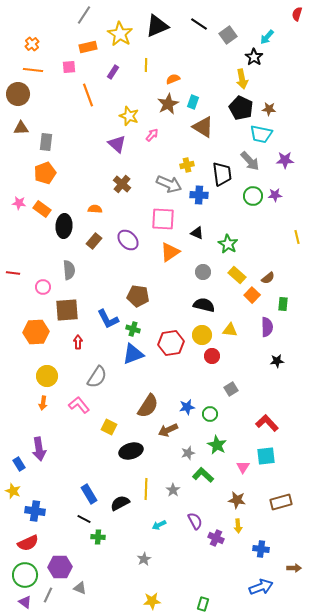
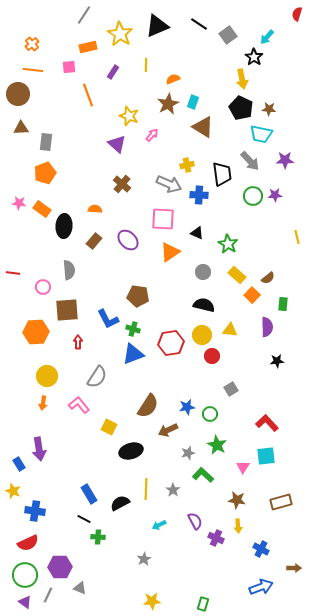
blue cross at (261, 549): rotated 21 degrees clockwise
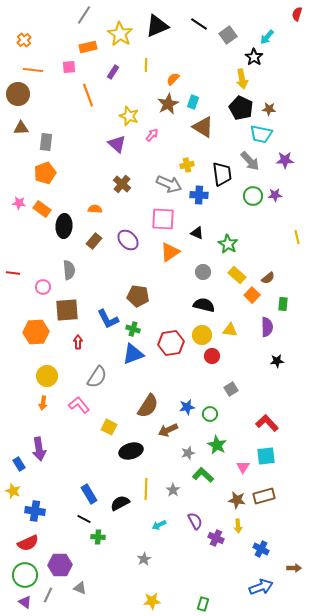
orange cross at (32, 44): moved 8 px left, 4 px up
orange semicircle at (173, 79): rotated 24 degrees counterclockwise
brown rectangle at (281, 502): moved 17 px left, 6 px up
purple hexagon at (60, 567): moved 2 px up
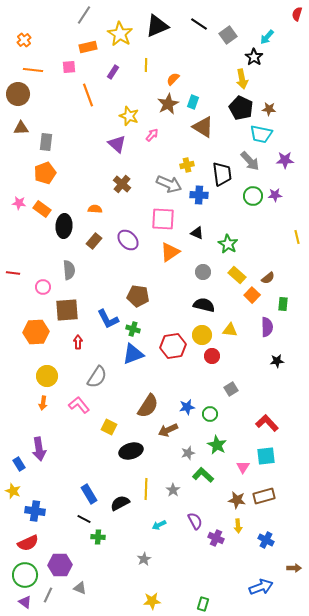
red hexagon at (171, 343): moved 2 px right, 3 px down
blue cross at (261, 549): moved 5 px right, 9 px up
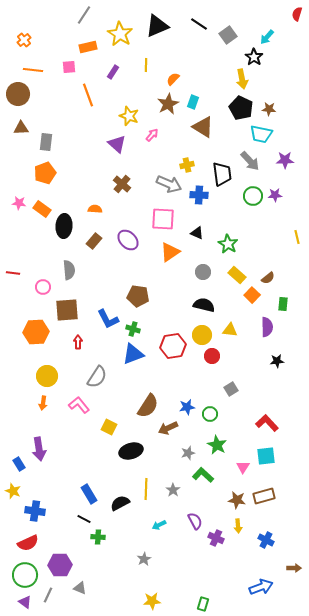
brown arrow at (168, 430): moved 2 px up
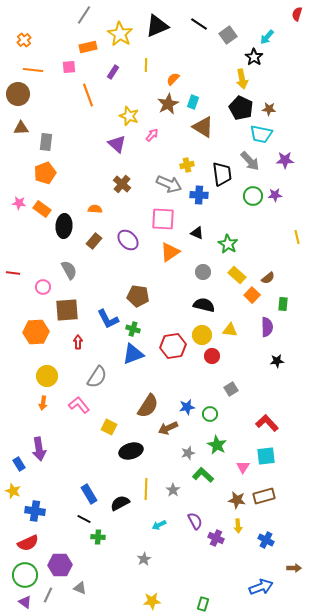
gray semicircle at (69, 270): rotated 24 degrees counterclockwise
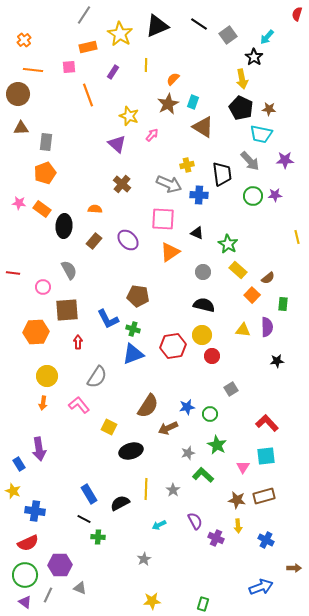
yellow rectangle at (237, 275): moved 1 px right, 5 px up
yellow triangle at (230, 330): moved 13 px right
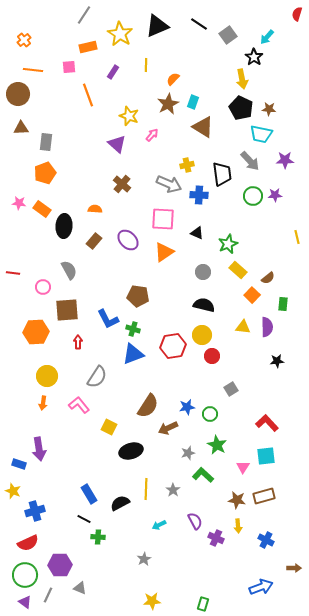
green star at (228, 244): rotated 18 degrees clockwise
orange triangle at (170, 252): moved 6 px left
yellow triangle at (243, 330): moved 3 px up
blue rectangle at (19, 464): rotated 40 degrees counterclockwise
blue cross at (35, 511): rotated 24 degrees counterclockwise
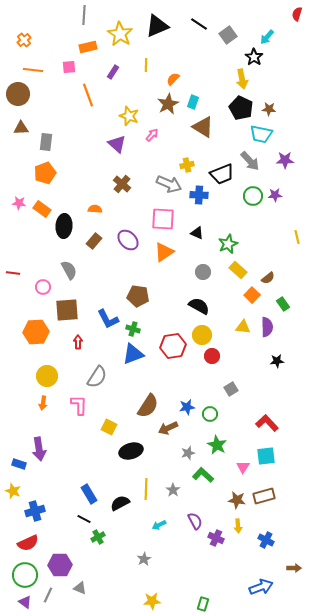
gray line at (84, 15): rotated 30 degrees counterclockwise
black trapezoid at (222, 174): rotated 75 degrees clockwise
green rectangle at (283, 304): rotated 40 degrees counterclockwise
black semicircle at (204, 305): moved 5 px left, 1 px down; rotated 15 degrees clockwise
pink L-shape at (79, 405): rotated 40 degrees clockwise
green cross at (98, 537): rotated 32 degrees counterclockwise
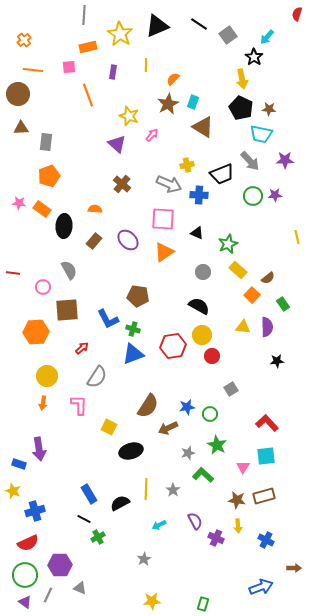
purple rectangle at (113, 72): rotated 24 degrees counterclockwise
orange pentagon at (45, 173): moved 4 px right, 3 px down
red arrow at (78, 342): moved 4 px right, 6 px down; rotated 48 degrees clockwise
